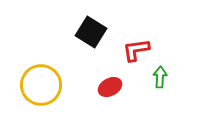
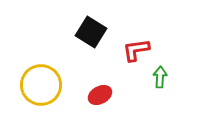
red ellipse: moved 10 px left, 8 px down
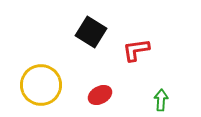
green arrow: moved 1 px right, 23 px down
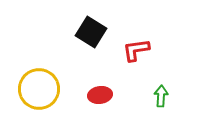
yellow circle: moved 2 px left, 4 px down
red ellipse: rotated 20 degrees clockwise
green arrow: moved 4 px up
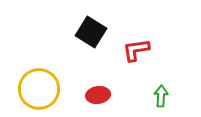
red ellipse: moved 2 px left
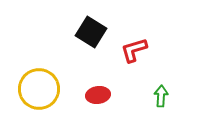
red L-shape: moved 2 px left; rotated 8 degrees counterclockwise
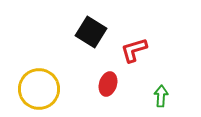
red ellipse: moved 10 px right, 11 px up; rotated 65 degrees counterclockwise
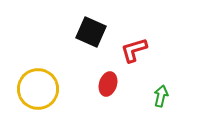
black square: rotated 8 degrees counterclockwise
yellow circle: moved 1 px left
green arrow: rotated 10 degrees clockwise
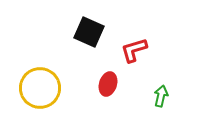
black square: moved 2 px left
yellow circle: moved 2 px right, 1 px up
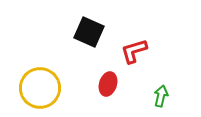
red L-shape: moved 1 px down
